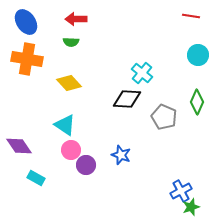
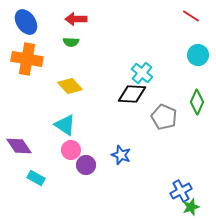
red line: rotated 24 degrees clockwise
yellow diamond: moved 1 px right, 3 px down
black diamond: moved 5 px right, 5 px up
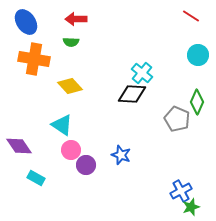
orange cross: moved 7 px right
gray pentagon: moved 13 px right, 2 px down
cyan triangle: moved 3 px left
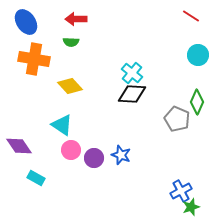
cyan cross: moved 10 px left
purple circle: moved 8 px right, 7 px up
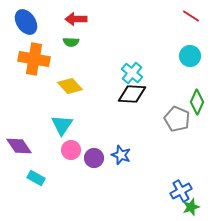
cyan circle: moved 8 px left, 1 px down
cyan triangle: rotated 30 degrees clockwise
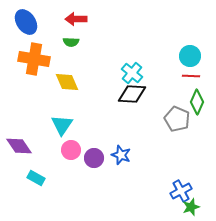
red line: moved 60 px down; rotated 30 degrees counterclockwise
yellow diamond: moved 3 px left, 4 px up; rotated 20 degrees clockwise
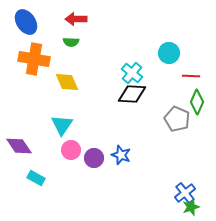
cyan circle: moved 21 px left, 3 px up
blue cross: moved 4 px right, 2 px down; rotated 10 degrees counterclockwise
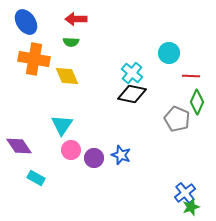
yellow diamond: moved 6 px up
black diamond: rotated 8 degrees clockwise
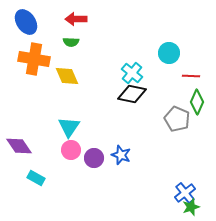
cyan triangle: moved 7 px right, 2 px down
